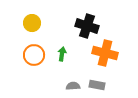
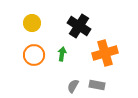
black cross: moved 8 px left; rotated 15 degrees clockwise
orange cross: rotated 30 degrees counterclockwise
gray semicircle: rotated 56 degrees counterclockwise
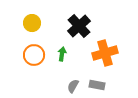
black cross: rotated 15 degrees clockwise
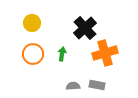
black cross: moved 6 px right, 2 px down
orange circle: moved 1 px left, 1 px up
gray semicircle: rotated 56 degrees clockwise
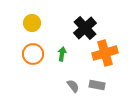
gray semicircle: rotated 56 degrees clockwise
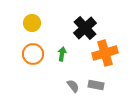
gray rectangle: moved 1 px left
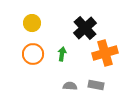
gray semicircle: moved 3 px left; rotated 48 degrees counterclockwise
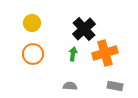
black cross: moved 1 px left, 1 px down
green arrow: moved 11 px right
gray rectangle: moved 19 px right, 1 px down
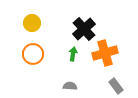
gray rectangle: moved 1 px right; rotated 42 degrees clockwise
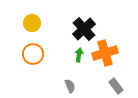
green arrow: moved 6 px right, 1 px down
gray semicircle: rotated 64 degrees clockwise
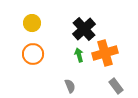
green arrow: rotated 24 degrees counterclockwise
